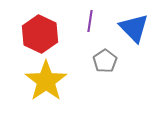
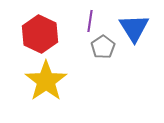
blue triangle: rotated 12 degrees clockwise
gray pentagon: moved 2 px left, 14 px up
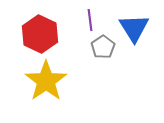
purple line: moved 1 px up; rotated 15 degrees counterclockwise
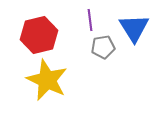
red hexagon: moved 1 px left, 1 px down; rotated 21 degrees clockwise
gray pentagon: rotated 25 degrees clockwise
yellow star: moved 1 px right, 1 px up; rotated 12 degrees counterclockwise
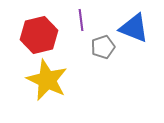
purple line: moved 9 px left
blue triangle: rotated 36 degrees counterclockwise
gray pentagon: rotated 10 degrees counterclockwise
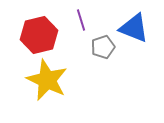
purple line: rotated 10 degrees counterclockwise
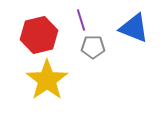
gray pentagon: moved 10 px left; rotated 20 degrees clockwise
yellow star: rotated 12 degrees clockwise
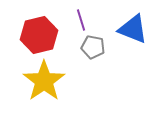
blue triangle: moved 1 px left, 1 px down
gray pentagon: rotated 10 degrees clockwise
yellow star: moved 3 px left, 1 px down
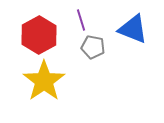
red hexagon: rotated 15 degrees counterclockwise
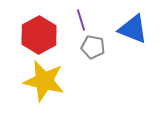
yellow star: rotated 24 degrees counterclockwise
